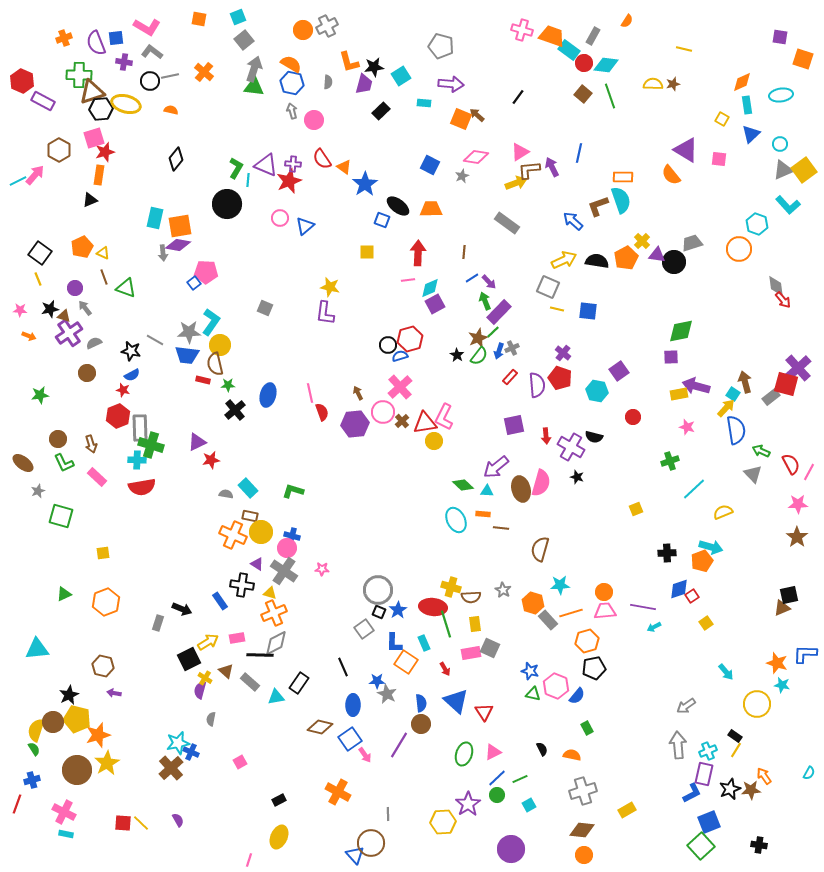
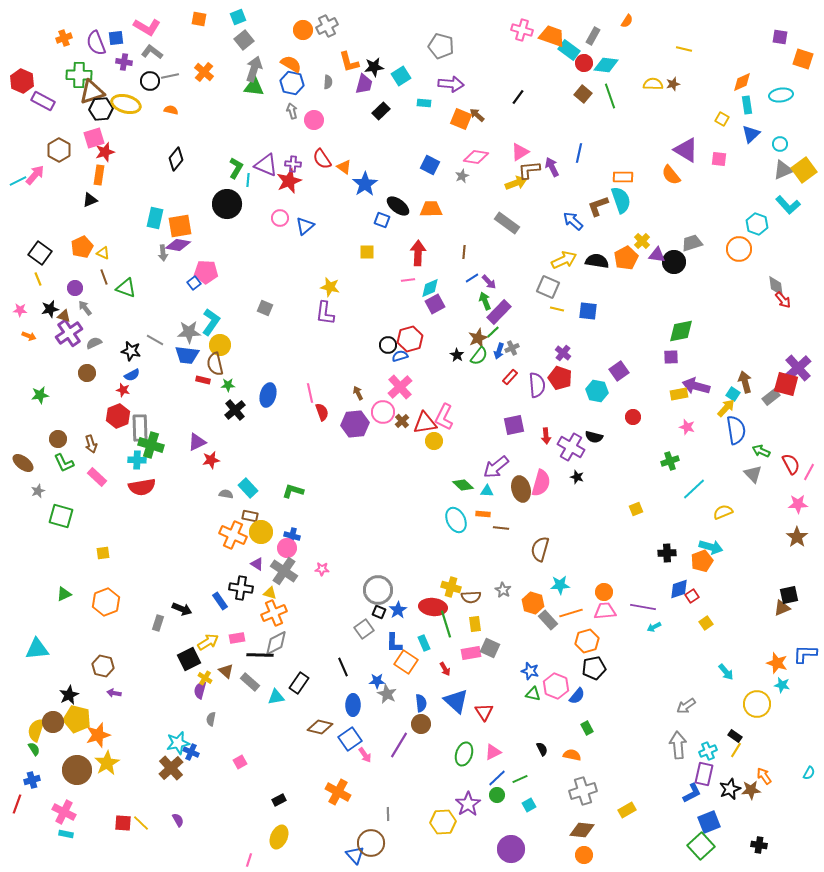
black cross at (242, 585): moved 1 px left, 3 px down
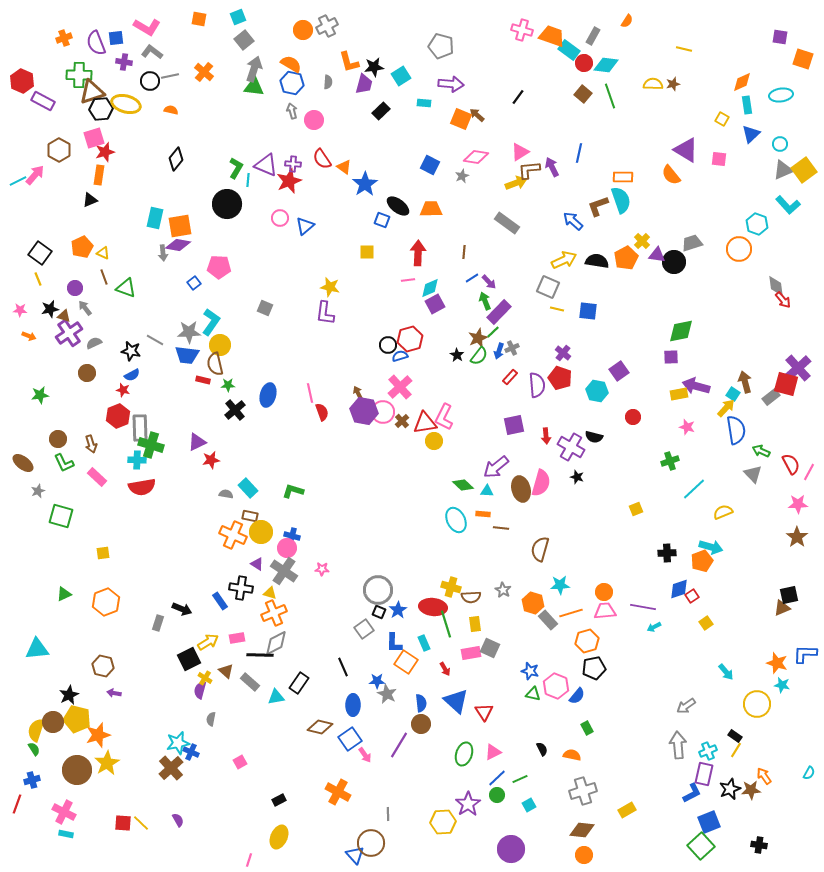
pink pentagon at (206, 272): moved 13 px right, 5 px up
purple hexagon at (355, 424): moved 9 px right, 13 px up; rotated 16 degrees clockwise
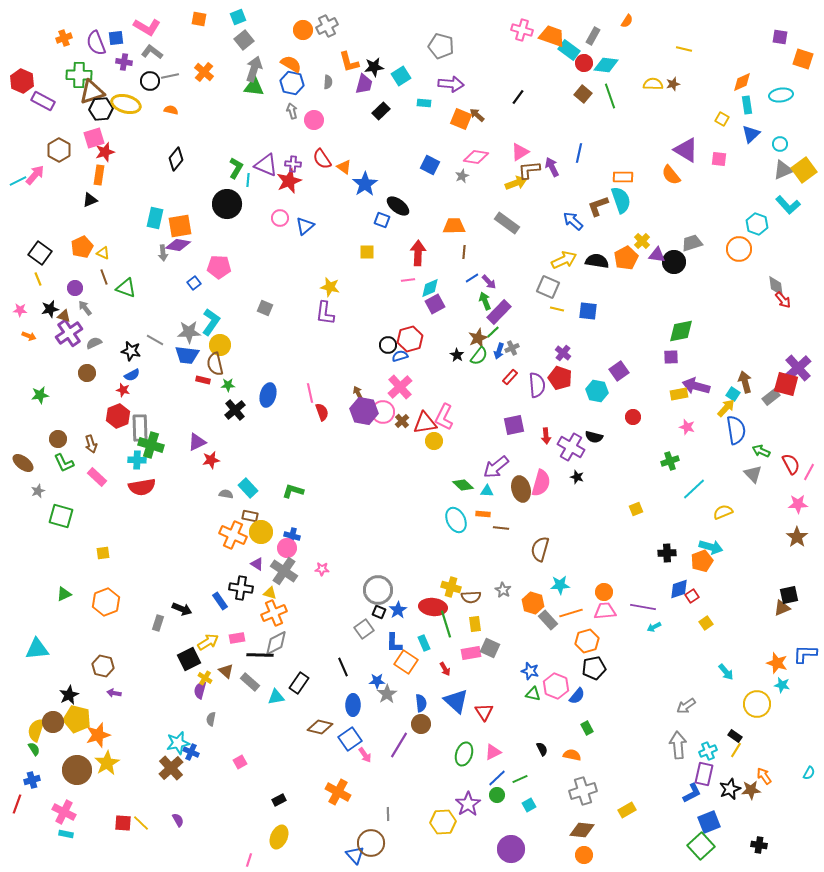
orange trapezoid at (431, 209): moved 23 px right, 17 px down
gray star at (387, 694): rotated 12 degrees clockwise
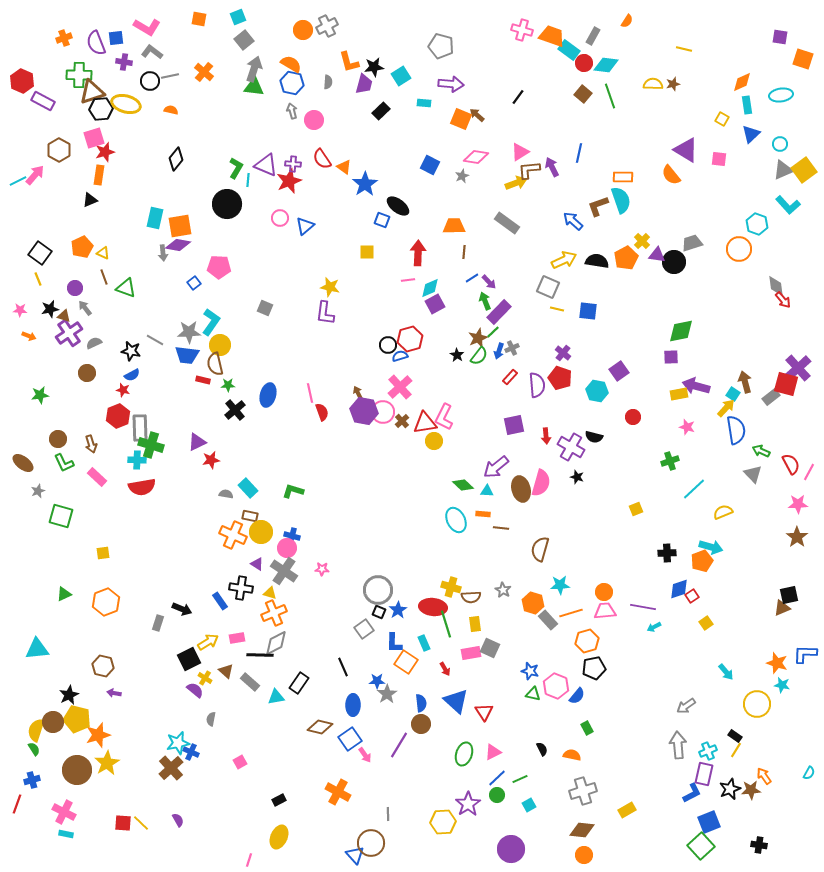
purple semicircle at (200, 690): moved 5 px left; rotated 114 degrees clockwise
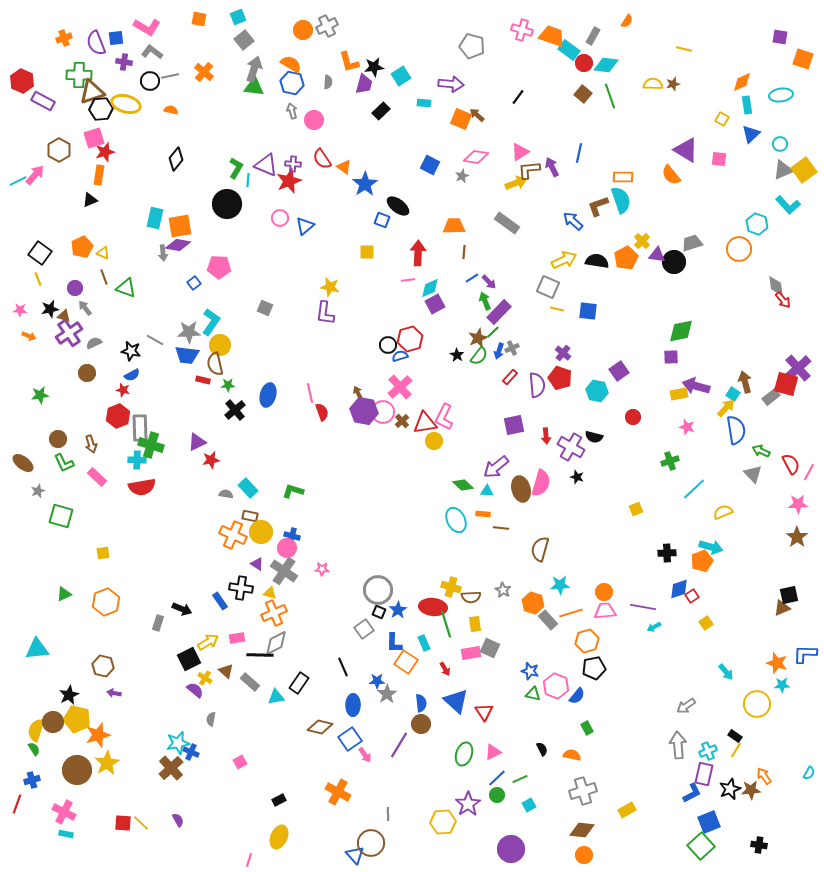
gray pentagon at (441, 46): moved 31 px right
cyan star at (782, 685): rotated 14 degrees counterclockwise
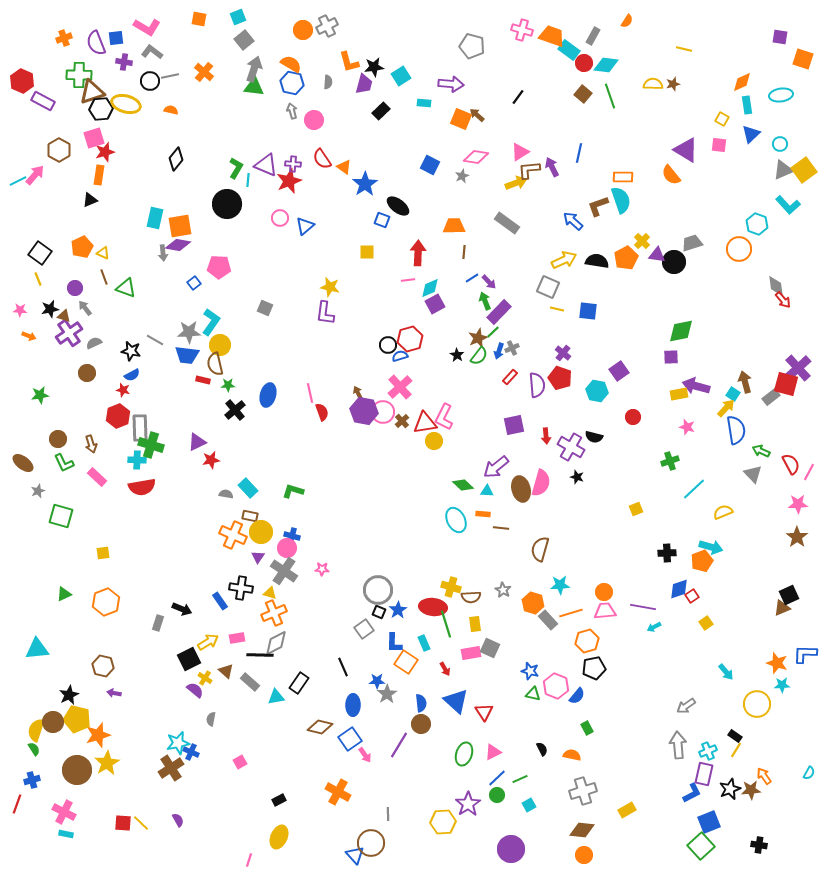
pink square at (719, 159): moved 14 px up
purple triangle at (257, 564): moved 1 px right, 7 px up; rotated 32 degrees clockwise
black square at (789, 595): rotated 12 degrees counterclockwise
brown cross at (171, 768): rotated 10 degrees clockwise
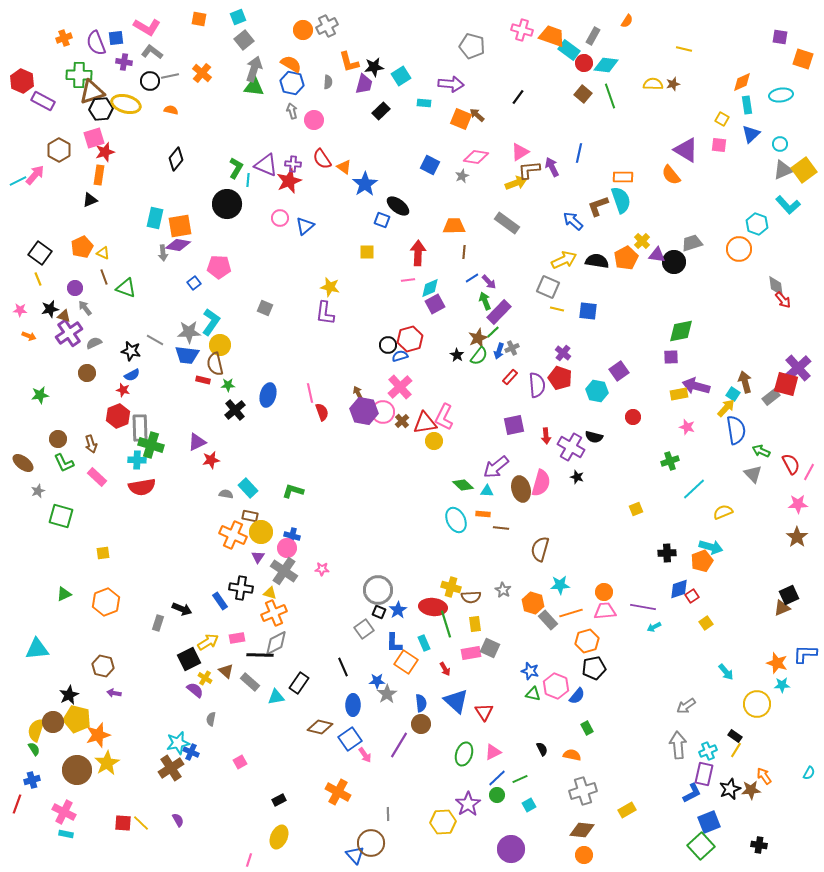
orange cross at (204, 72): moved 2 px left, 1 px down
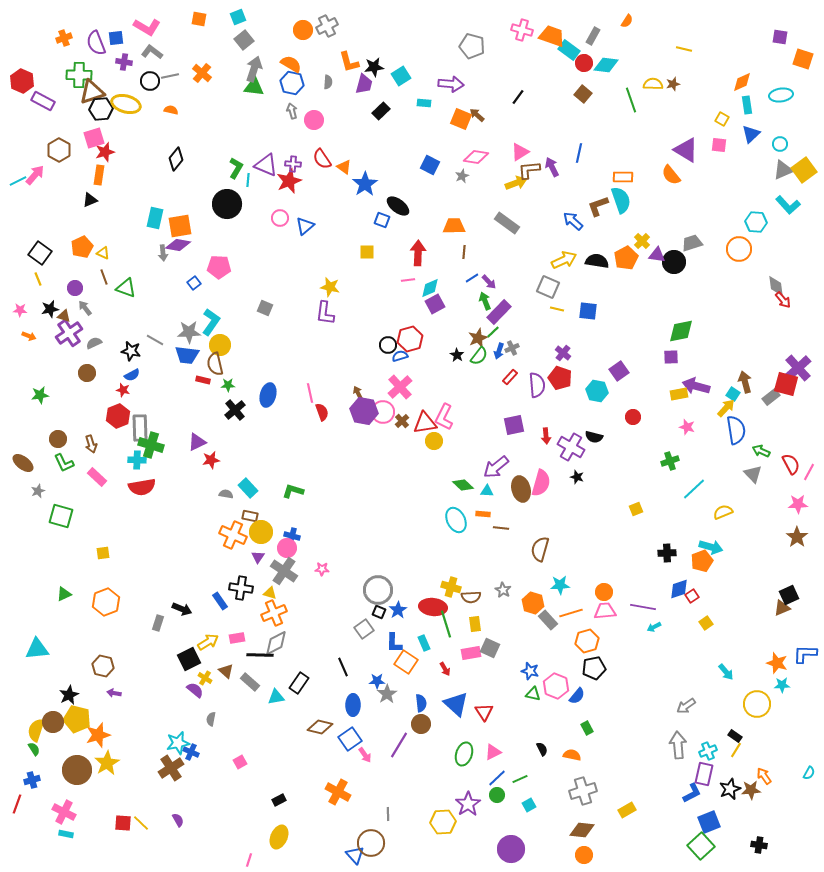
green line at (610, 96): moved 21 px right, 4 px down
cyan hexagon at (757, 224): moved 1 px left, 2 px up; rotated 15 degrees counterclockwise
blue triangle at (456, 701): moved 3 px down
